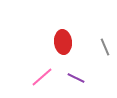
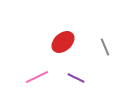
red ellipse: rotated 55 degrees clockwise
pink line: moved 5 px left; rotated 15 degrees clockwise
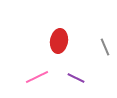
red ellipse: moved 4 px left, 1 px up; rotated 40 degrees counterclockwise
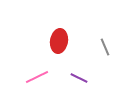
purple line: moved 3 px right
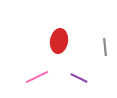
gray line: rotated 18 degrees clockwise
